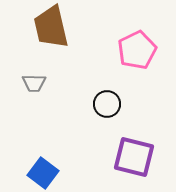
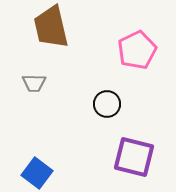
blue square: moved 6 px left
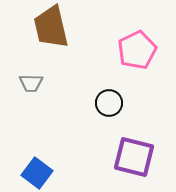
gray trapezoid: moved 3 px left
black circle: moved 2 px right, 1 px up
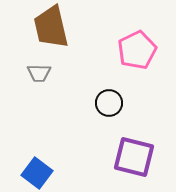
gray trapezoid: moved 8 px right, 10 px up
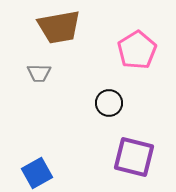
brown trapezoid: moved 8 px right; rotated 87 degrees counterclockwise
pink pentagon: rotated 6 degrees counterclockwise
blue square: rotated 24 degrees clockwise
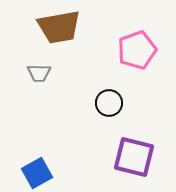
pink pentagon: rotated 12 degrees clockwise
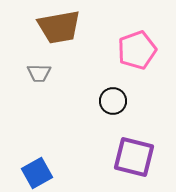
black circle: moved 4 px right, 2 px up
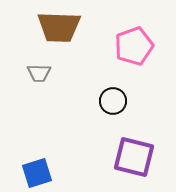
brown trapezoid: rotated 12 degrees clockwise
pink pentagon: moved 3 px left, 4 px up
blue square: rotated 12 degrees clockwise
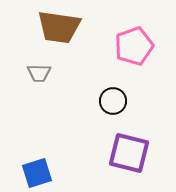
brown trapezoid: rotated 6 degrees clockwise
purple square: moved 5 px left, 4 px up
